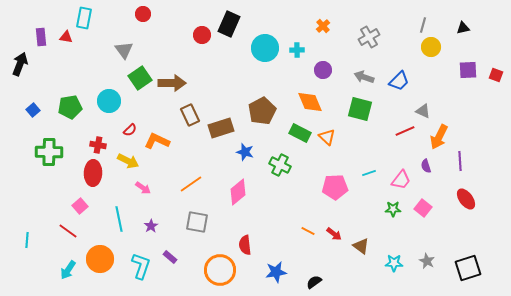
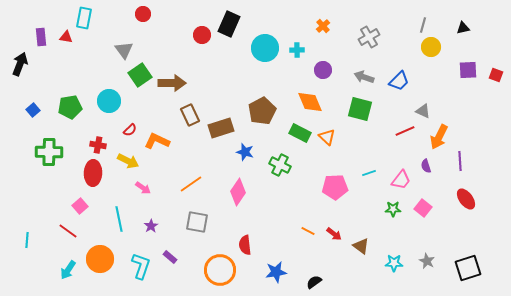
green square at (140, 78): moved 3 px up
pink diamond at (238, 192): rotated 16 degrees counterclockwise
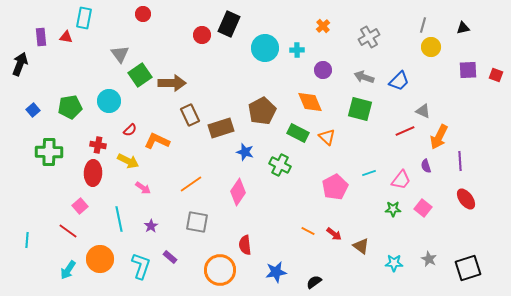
gray triangle at (124, 50): moved 4 px left, 4 px down
green rectangle at (300, 133): moved 2 px left
pink pentagon at (335, 187): rotated 25 degrees counterclockwise
gray star at (427, 261): moved 2 px right, 2 px up
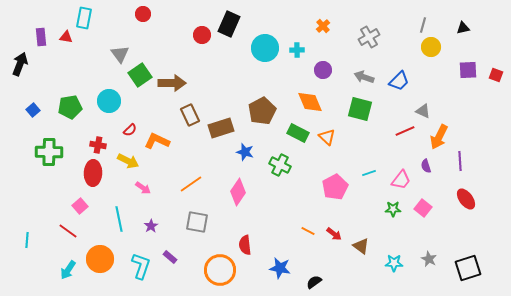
blue star at (276, 272): moved 4 px right, 4 px up; rotated 20 degrees clockwise
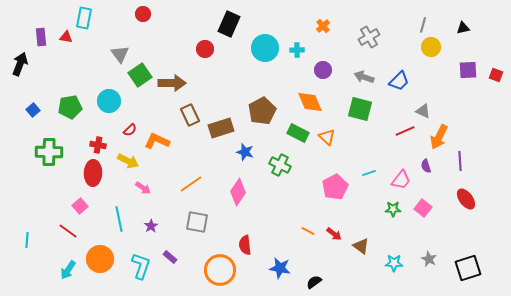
red circle at (202, 35): moved 3 px right, 14 px down
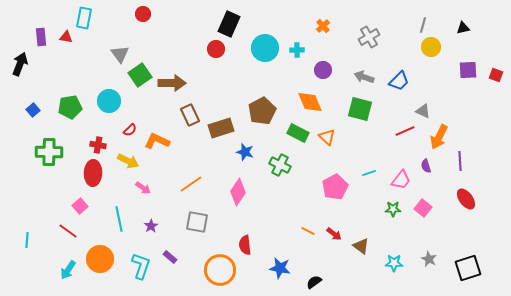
red circle at (205, 49): moved 11 px right
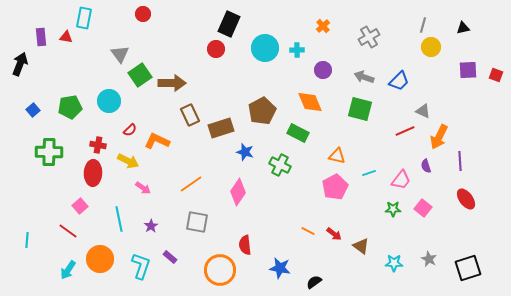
orange triangle at (327, 137): moved 10 px right, 19 px down; rotated 30 degrees counterclockwise
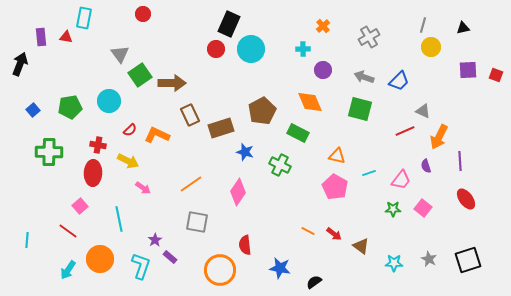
cyan circle at (265, 48): moved 14 px left, 1 px down
cyan cross at (297, 50): moved 6 px right, 1 px up
orange L-shape at (157, 141): moved 6 px up
pink pentagon at (335, 187): rotated 15 degrees counterclockwise
purple star at (151, 226): moved 4 px right, 14 px down
black square at (468, 268): moved 8 px up
